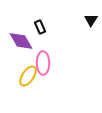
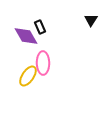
purple diamond: moved 5 px right, 5 px up
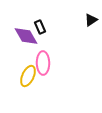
black triangle: rotated 24 degrees clockwise
yellow ellipse: rotated 10 degrees counterclockwise
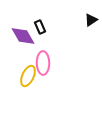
purple diamond: moved 3 px left
